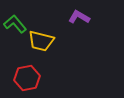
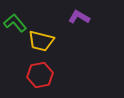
green L-shape: moved 1 px up
red hexagon: moved 13 px right, 3 px up
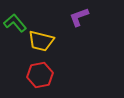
purple L-shape: rotated 50 degrees counterclockwise
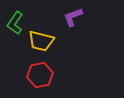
purple L-shape: moved 6 px left
green L-shape: rotated 105 degrees counterclockwise
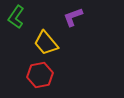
green L-shape: moved 1 px right, 6 px up
yellow trapezoid: moved 5 px right, 2 px down; rotated 36 degrees clockwise
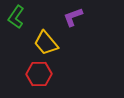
red hexagon: moved 1 px left, 1 px up; rotated 10 degrees clockwise
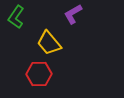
purple L-shape: moved 3 px up; rotated 10 degrees counterclockwise
yellow trapezoid: moved 3 px right
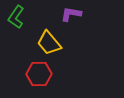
purple L-shape: moved 2 px left; rotated 40 degrees clockwise
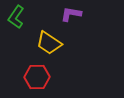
yellow trapezoid: rotated 16 degrees counterclockwise
red hexagon: moved 2 px left, 3 px down
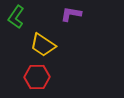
yellow trapezoid: moved 6 px left, 2 px down
